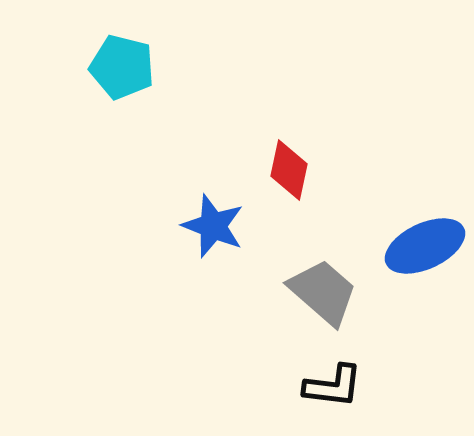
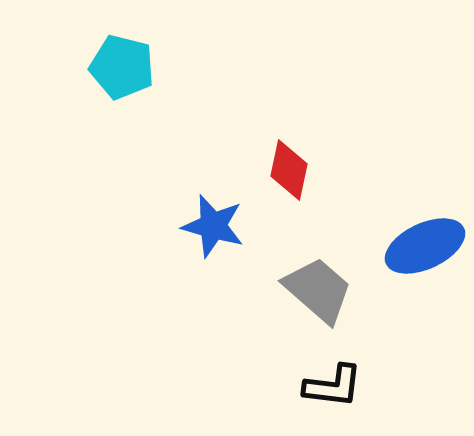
blue star: rotated 6 degrees counterclockwise
gray trapezoid: moved 5 px left, 2 px up
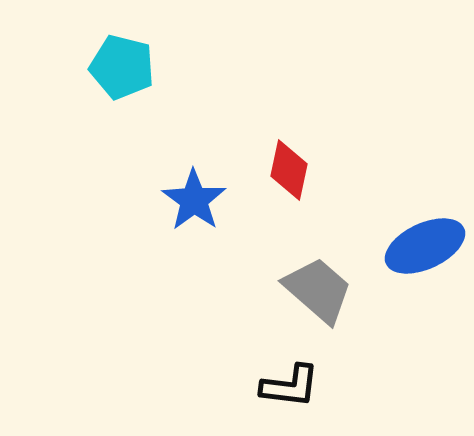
blue star: moved 19 px left, 26 px up; rotated 20 degrees clockwise
black L-shape: moved 43 px left
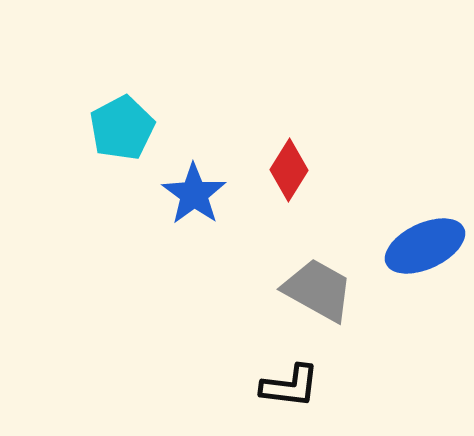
cyan pentagon: moved 61 px down; rotated 30 degrees clockwise
red diamond: rotated 20 degrees clockwise
blue star: moved 6 px up
gray trapezoid: rotated 12 degrees counterclockwise
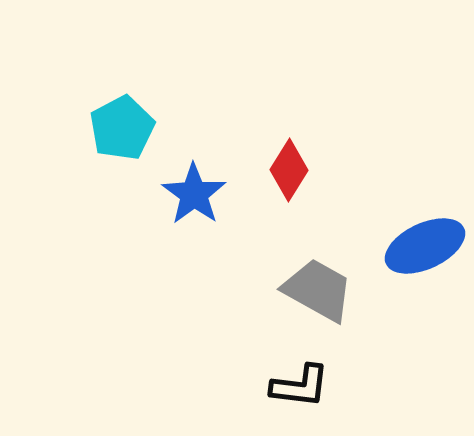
black L-shape: moved 10 px right
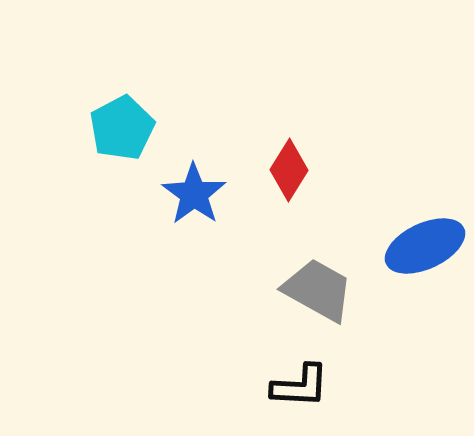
black L-shape: rotated 4 degrees counterclockwise
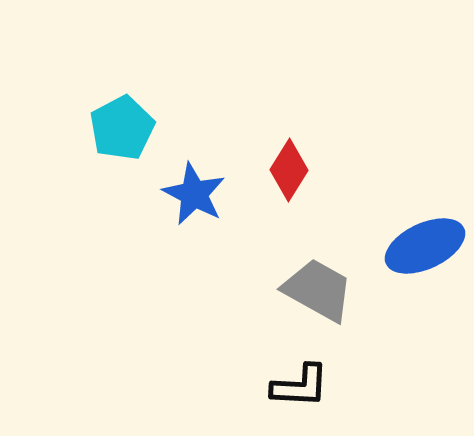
blue star: rotated 8 degrees counterclockwise
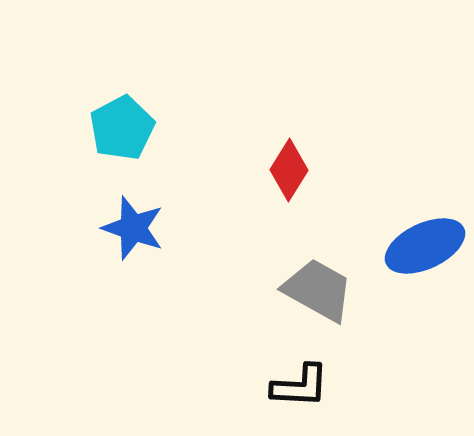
blue star: moved 61 px left, 34 px down; rotated 8 degrees counterclockwise
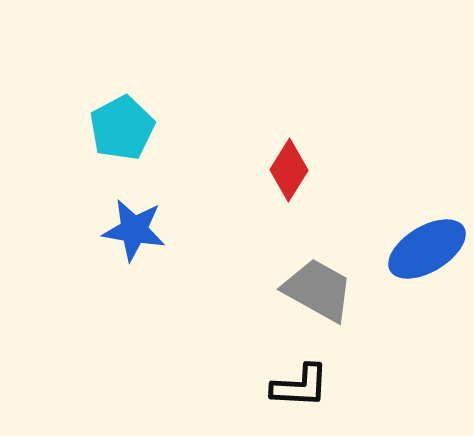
blue star: moved 1 px right, 2 px down; rotated 10 degrees counterclockwise
blue ellipse: moved 2 px right, 3 px down; rotated 6 degrees counterclockwise
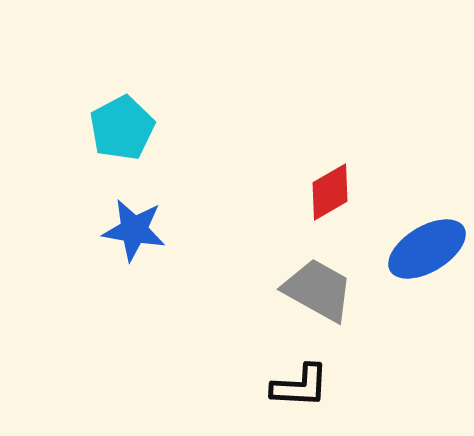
red diamond: moved 41 px right, 22 px down; rotated 28 degrees clockwise
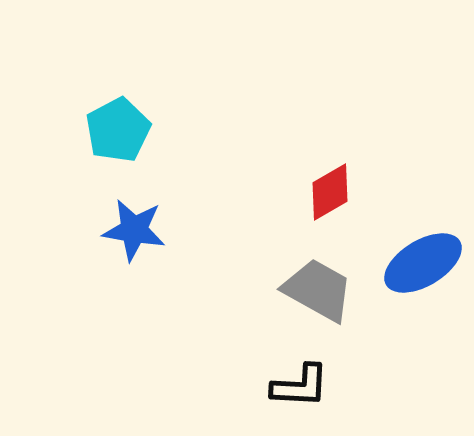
cyan pentagon: moved 4 px left, 2 px down
blue ellipse: moved 4 px left, 14 px down
